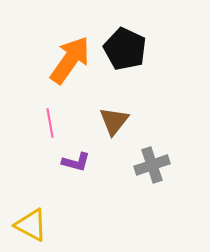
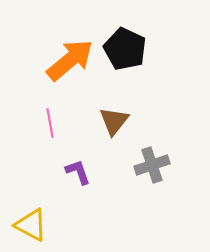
orange arrow: rotated 15 degrees clockwise
purple L-shape: moved 2 px right, 10 px down; rotated 124 degrees counterclockwise
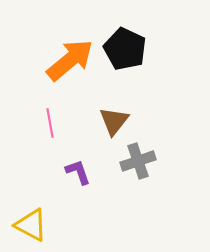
gray cross: moved 14 px left, 4 px up
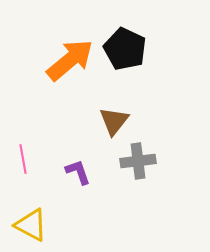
pink line: moved 27 px left, 36 px down
gray cross: rotated 12 degrees clockwise
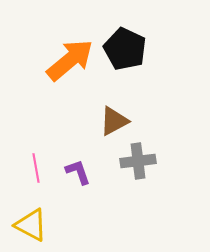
brown triangle: rotated 24 degrees clockwise
pink line: moved 13 px right, 9 px down
